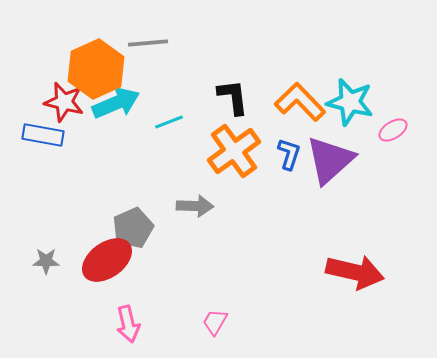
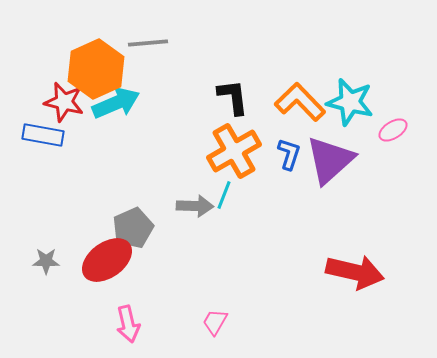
cyan line: moved 55 px right, 73 px down; rotated 48 degrees counterclockwise
orange cross: rotated 6 degrees clockwise
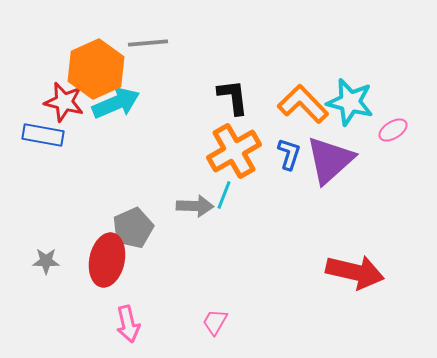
orange L-shape: moved 3 px right, 2 px down
red ellipse: rotated 42 degrees counterclockwise
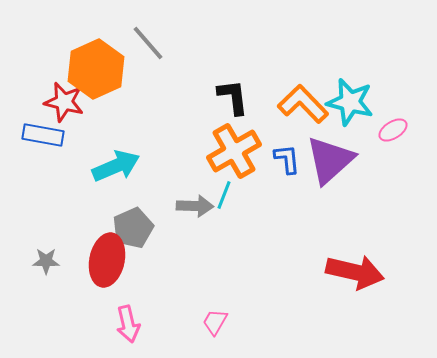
gray line: rotated 54 degrees clockwise
cyan arrow: moved 63 px down
blue L-shape: moved 2 px left, 5 px down; rotated 24 degrees counterclockwise
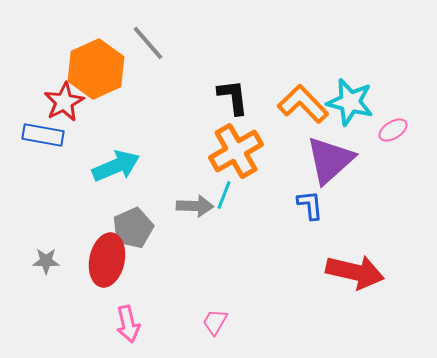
red star: rotated 30 degrees clockwise
orange cross: moved 2 px right
blue L-shape: moved 23 px right, 46 px down
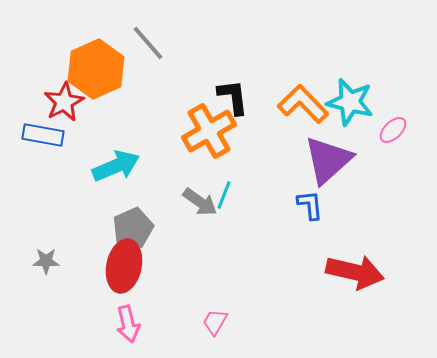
pink ellipse: rotated 12 degrees counterclockwise
orange cross: moved 27 px left, 20 px up
purple triangle: moved 2 px left
gray arrow: moved 5 px right, 4 px up; rotated 33 degrees clockwise
red ellipse: moved 17 px right, 6 px down
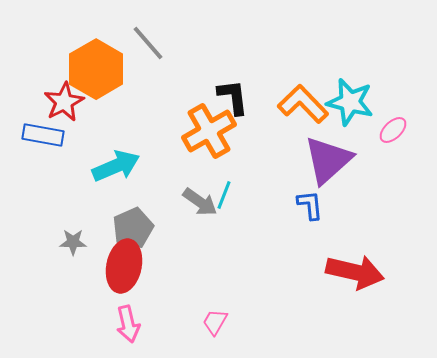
orange hexagon: rotated 6 degrees counterclockwise
gray star: moved 27 px right, 19 px up
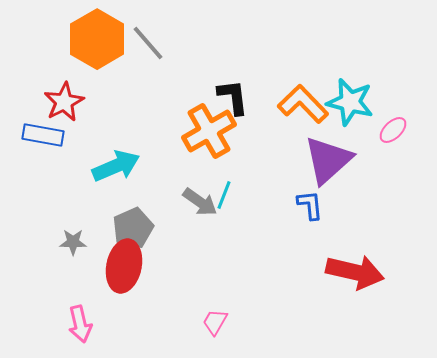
orange hexagon: moved 1 px right, 30 px up
pink arrow: moved 48 px left
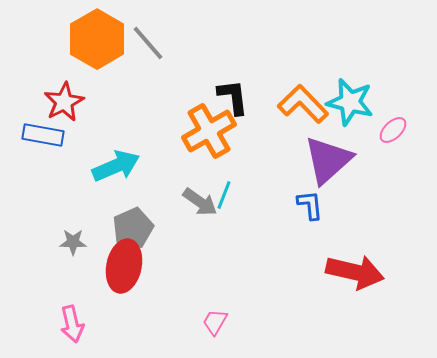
pink arrow: moved 8 px left
